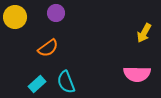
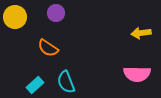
yellow arrow: moved 3 px left; rotated 54 degrees clockwise
orange semicircle: rotated 70 degrees clockwise
cyan rectangle: moved 2 px left, 1 px down
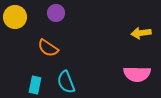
cyan rectangle: rotated 36 degrees counterclockwise
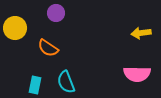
yellow circle: moved 11 px down
